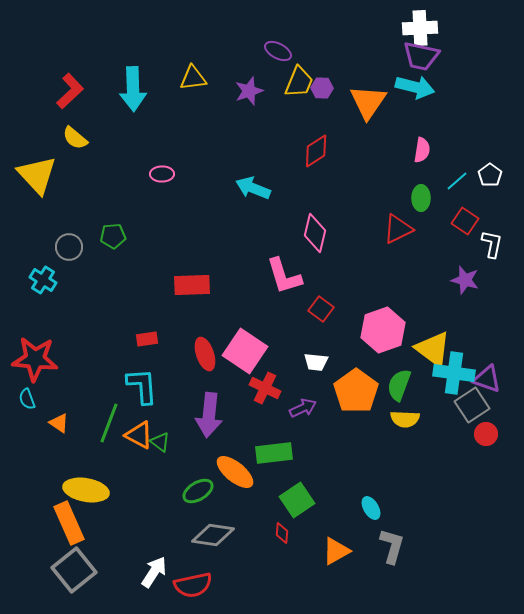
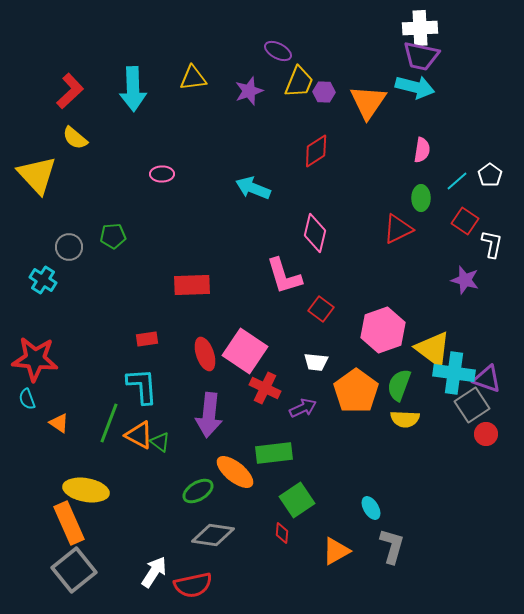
purple hexagon at (322, 88): moved 2 px right, 4 px down
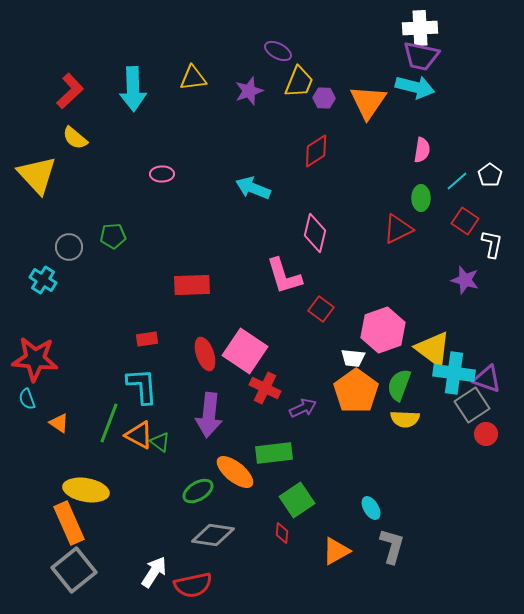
purple hexagon at (324, 92): moved 6 px down
white trapezoid at (316, 362): moved 37 px right, 4 px up
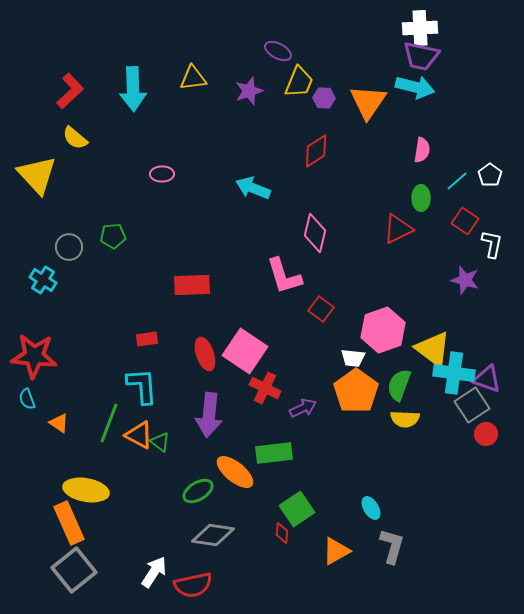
red star at (35, 359): moved 1 px left, 3 px up
green square at (297, 500): moved 9 px down
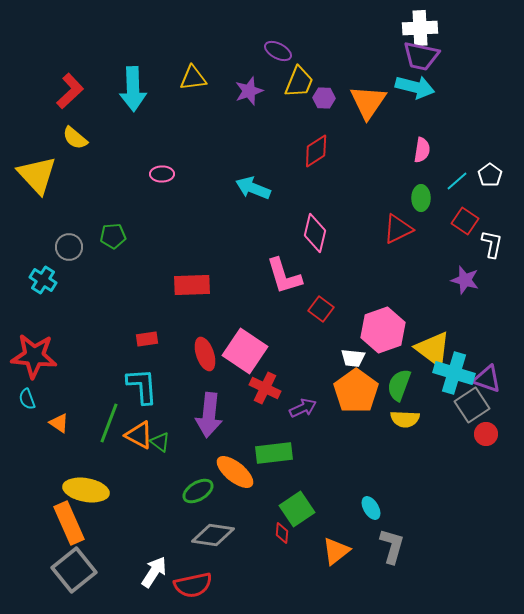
cyan cross at (454, 373): rotated 9 degrees clockwise
orange triangle at (336, 551): rotated 8 degrees counterclockwise
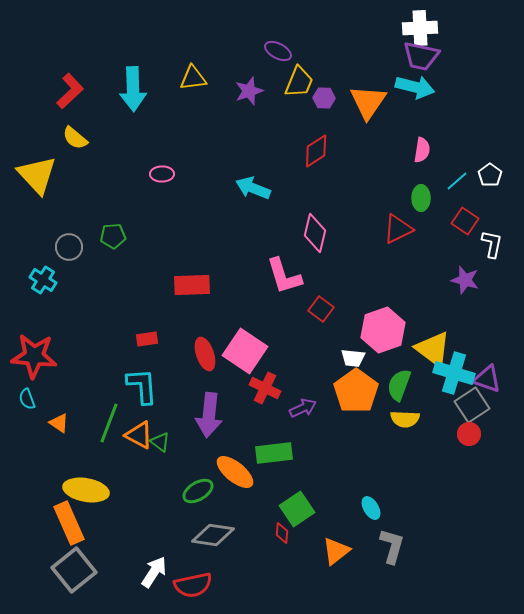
red circle at (486, 434): moved 17 px left
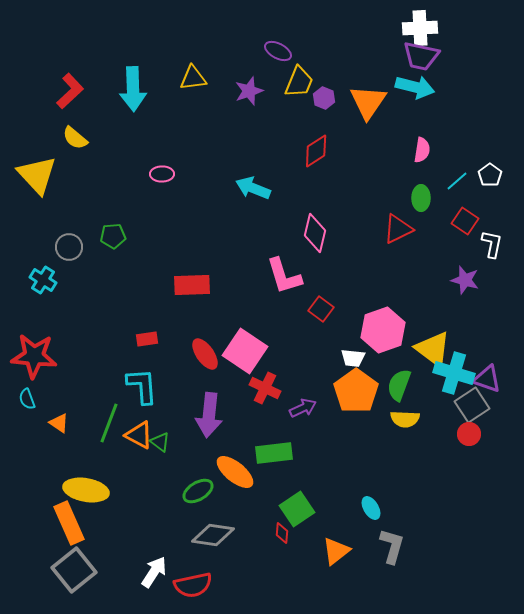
purple hexagon at (324, 98): rotated 20 degrees clockwise
red ellipse at (205, 354): rotated 16 degrees counterclockwise
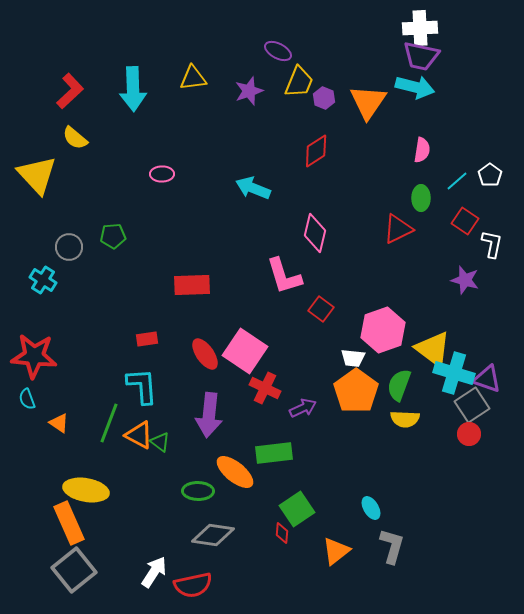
green ellipse at (198, 491): rotated 32 degrees clockwise
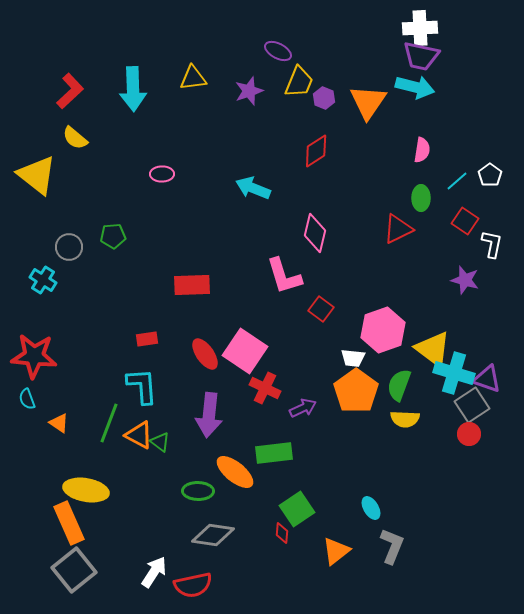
yellow triangle at (37, 175): rotated 9 degrees counterclockwise
gray L-shape at (392, 546): rotated 6 degrees clockwise
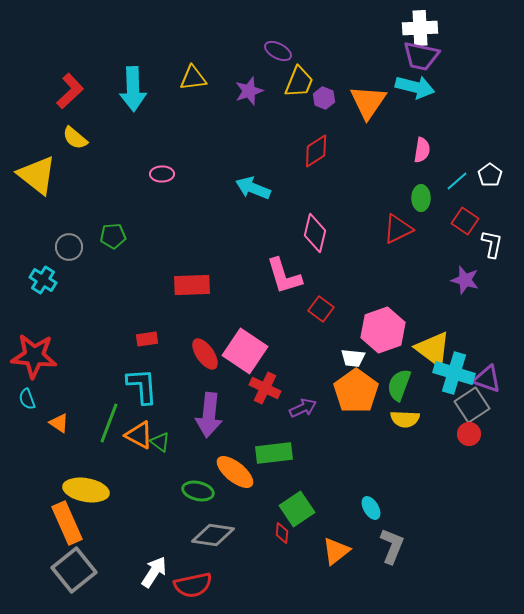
green ellipse at (198, 491): rotated 12 degrees clockwise
orange rectangle at (69, 523): moved 2 px left
